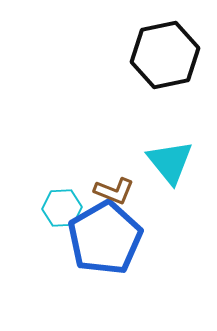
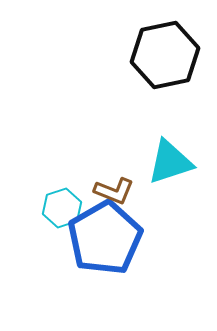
cyan triangle: rotated 51 degrees clockwise
cyan hexagon: rotated 15 degrees counterclockwise
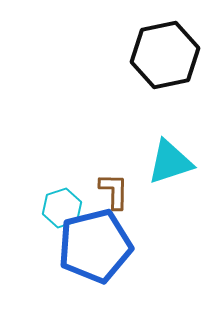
brown L-shape: rotated 111 degrees counterclockwise
blue pentagon: moved 10 px left, 8 px down; rotated 16 degrees clockwise
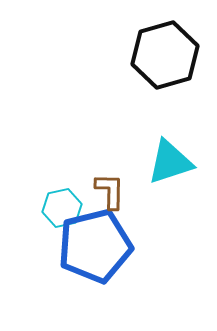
black hexagon: rotated 4 degrees counterclockwise
brown L-shape: moved 4 px left
cyan hexagon: rotated 6 degrees clockwise
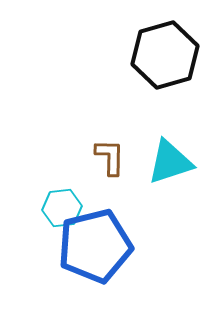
brown L-shape: moved 34 px up
cyan hexagon: rotated 6 degrees clockwise
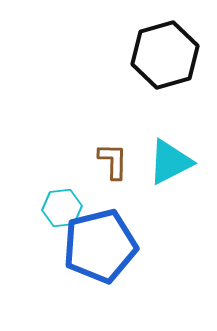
brown L-shape: moved 3 px right, 4 px down
cyan triangle: rotated 9 degrees counterclockwise
blue pentagon: moved 5 px right
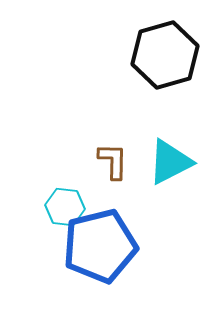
cyan hexagon: moved 3 px right, 1 px up; rotated 12 degrees clockwise
